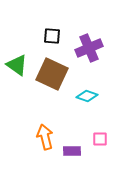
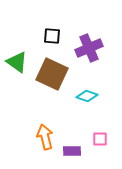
green triangle: moved 3 px up
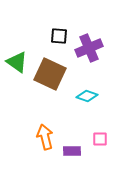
black square: moved 7 px right
brown square: moved 2 px left
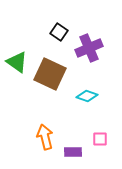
black square: moved 4 px up; rotated 30 degrees clockwise
purple rectangle: moved 1 px right, 1 px down
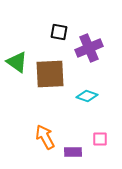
black square: rotated 24 degrees counterclockwise
brown square: rotated 28 degrees counterclockwise
orange arrow: rotated 15 degrees counterclockwise
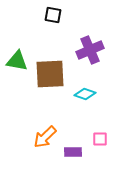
black square: moved 6 px left, 17 px up
purple cross: moved 1 px right, 2 px down
green triangle: moved 1 px up; rotated 25 degrees counterclockwise
cyan diamond: moved 2 px left, 2 px up
orange arrow: rotated 105 degrees counterclockwise
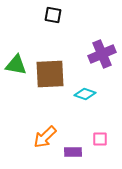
purple cross: moved 12 px right, 4 px down
green triangle: moved 1 px left, 4 px down
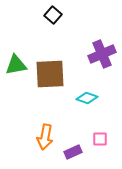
black square: rotated 30 degrees clockwise
green triangle: rotated 20 degrees counterclockwise
cyan diamond: moved 2 px right, 4 px down
orange arrow: rotated 35 degrees counterclockwise
purple rectangle: rotated 24 degrees counterclockwise
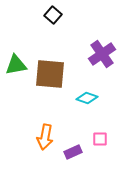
purple cross: rotated 12 degrees counterclockwise
brown square: rotated 8 degrees clockwise
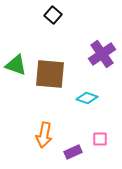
green triangle: rotated 30 degrees clockwise
orange arrow: moved 1 px left, 2 px up
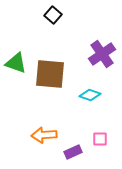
green triangle: moved 2 px up
cyan diamond: moved 3 px right, 3 px up
orange arrow: rotated 75 degrees clockwise
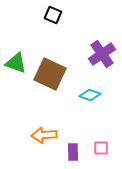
black square: rotated 18 degrees counterclockwise
brown square: rotated 20 degrees clockwise
pink square: moved 1 px right, 9 px down
purple rectangle: rotated 66 degrees counterclockwise
